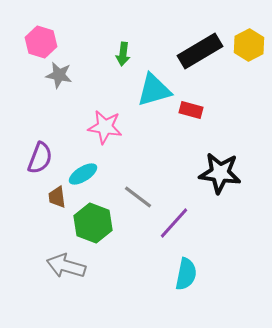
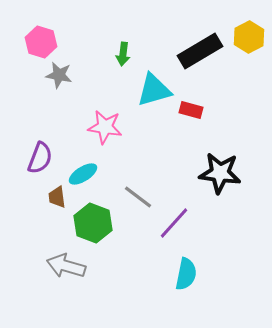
yellow hexagon: moved 8 px up
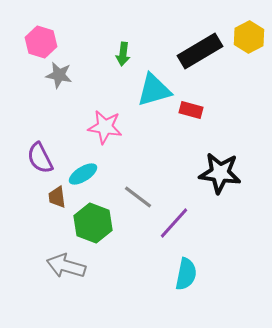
purple semicircle: rotated 132 degrees clockwise
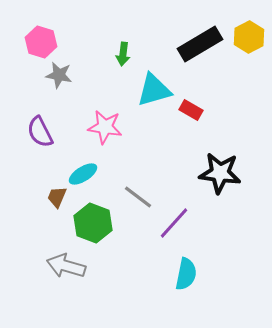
black rectangle: moved 7 px up
red rectangle: rotated 15 degrees clockwise
purple semicircle: moved 26 px up
brown trapezoid: rotated 30 degrees clockwise
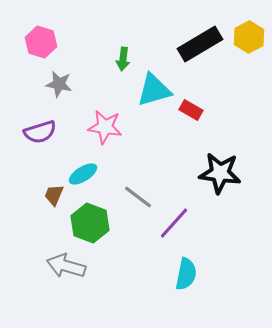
green arrow: moved 5 px down
gray star: moved 9 px down
purple semicircle: rotated 80 degrees counterclockwise
brown trapezoid: moved 3 px left, 2 px up
green hexagon: moved 3 px left
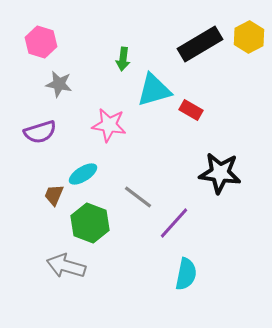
pink star: moved 4 px right, 2 px up
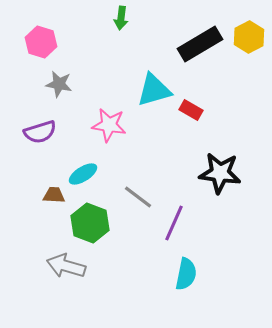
green arrow: moved 2 px left, 41 px up
brown trapezoid: rotated 70 degrees clockwise
purple line: rotated 18 degrees counterclockwise
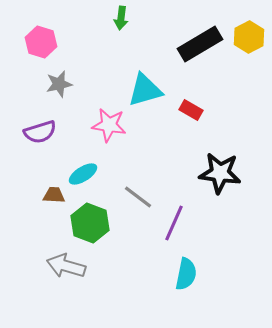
gray star: rotated 24 degrees counterclockwise
cyan triangle: moved 9 px left
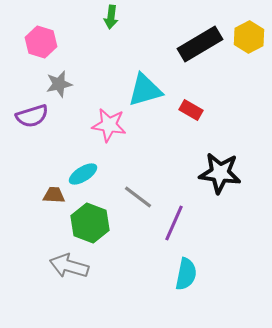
green arrow: moved 10 px left, 1 px up
purple semicircle: moved 8 px left, 16 px up
gray arrow: moved 3 px right
